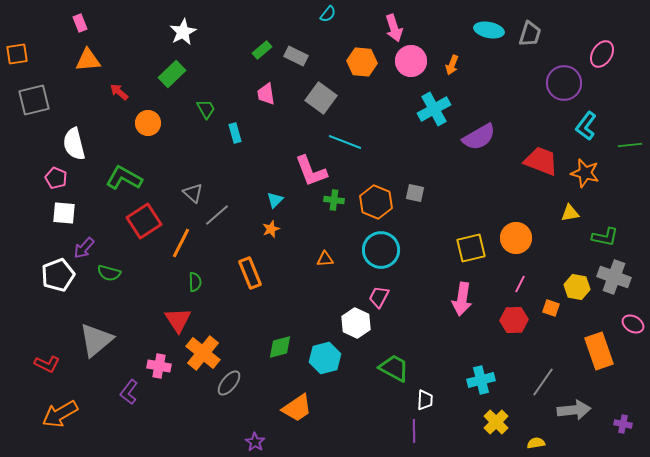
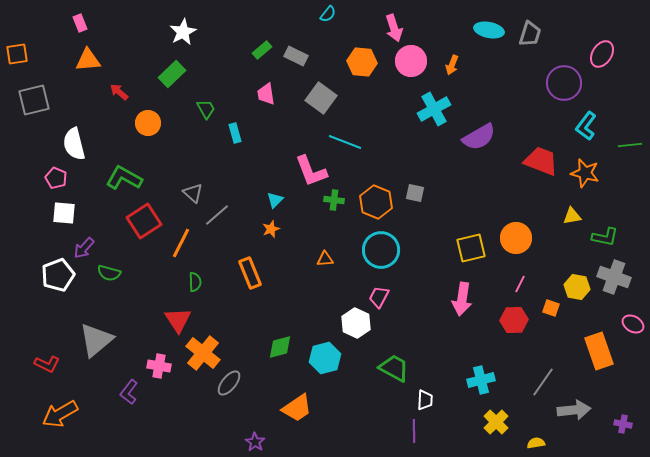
yellow triangle at (570, 213): moved 2 px right, 3 px down
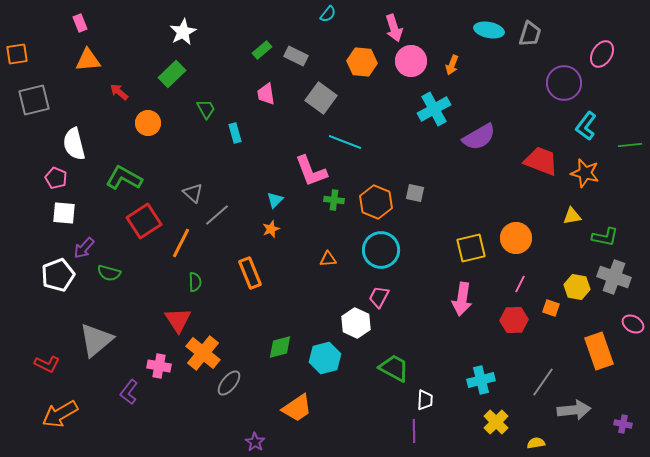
orange triangle at (325, 259): moved 3 px right
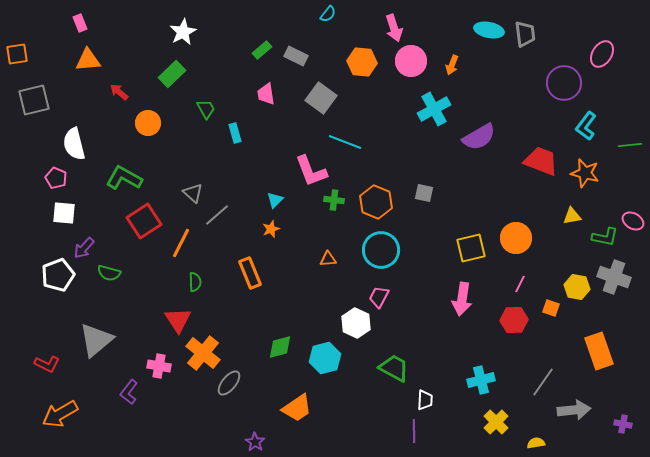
gray trapezoid at (530, 34): moved 5 px left; rotated 24 degrees counterclockwise
gray square at (415, 193): moved 9 px right
pink ellipse at (633, 324): moved 103 px up
